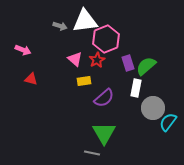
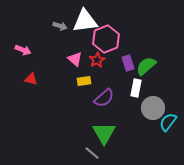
gray line: rotated 28 degrees clockwise
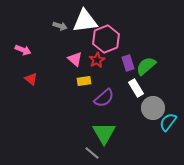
red triangle: rotated 24 degrees clockwise
white rectangle: rotated 42 degrees counterclockwise
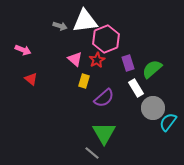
green semicircle: moved 6 px right, 3 px down
yellow rectangle: rotated 64 degrees counterclockwise
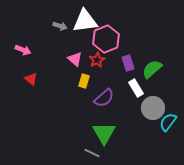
gray line: rotated 14 degrees counterclockwise
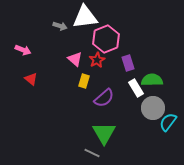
white triangle: moved 4 px up
green semicircle: moved 11 px down; rotated 40 degrees clockwise
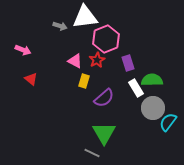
pink triangle: moved 2 px down; rotated 14 degrees counterclockwise
